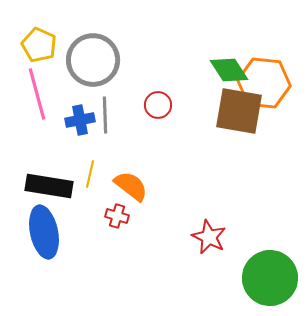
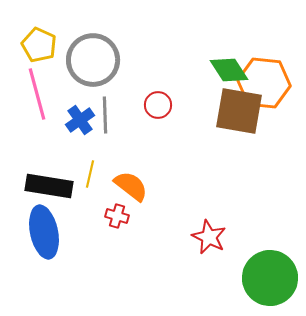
blue cross: rotated 24 degrees counterclockwise
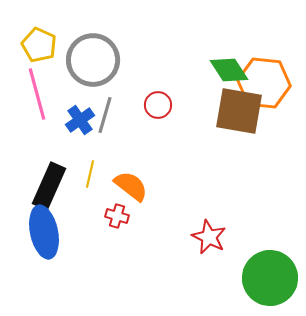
gray line: rotated 18 degrees clockwise
black rectangle: rotated 75 degrees counterclockwise
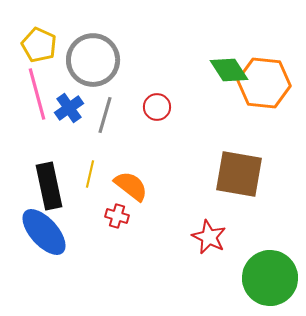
red circle: moved 1 px left, 2 px down
brown square: moved 63 px down
blue cross: moved 11 px left, 12 px up
black rectangle: rotated 36 degrees counterclockwise
blue ellipse: rotated 30 degrees counterclockwise
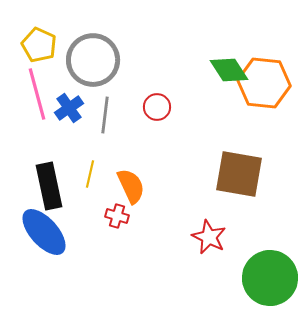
gray line: rotated 9 degrees counterclockwise
orange semicircle: rotated 27 degrees clockwise
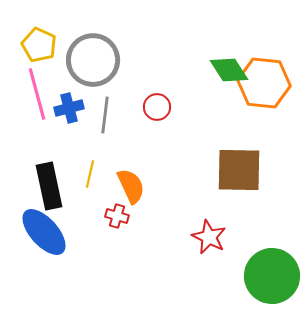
blue cross: rotated 20 degrees clockwise
brown square: moved 4 px up; rotated 9 degrees counterclockwise
green circle: moved 2 px right, 2 px up
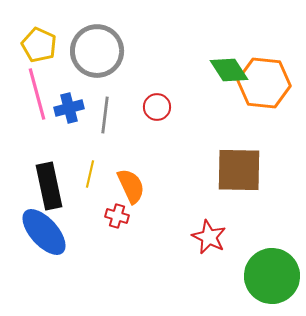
gray circle: moved 4 px right, 9 px up
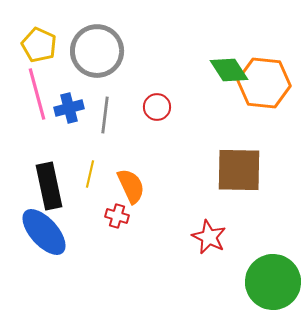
green circle: moved 1 px right, 6 px down
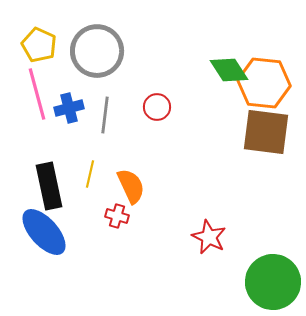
brown square: moved 27 px right, 38 px up; rotated 6 degrees clockwise
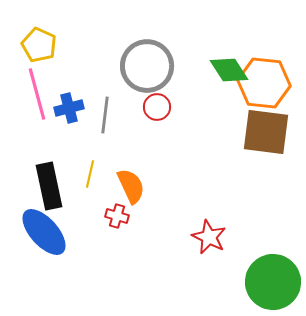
gray circle: moved 50 px right, 15 px down
